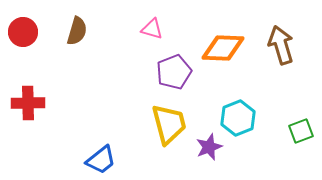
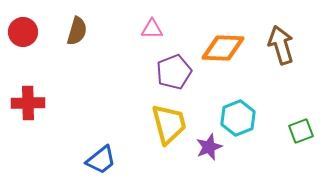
pink triangle: rotated 15 degrees counterclockwise
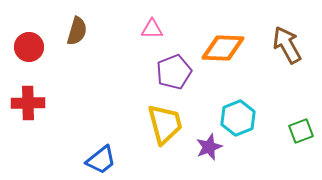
red circle: moved 6 px right, 15 px down
brown arrow: moved 6 px right; rotated 12 degrees counterclockwise
yellow trapezoid: moved 4 px left
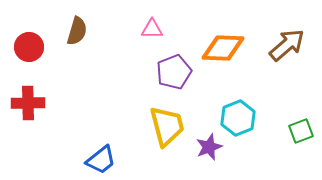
brown arrow: rotated 78 degrees clockwise
yellow trapezoid: moved 2 px right, 2 px down
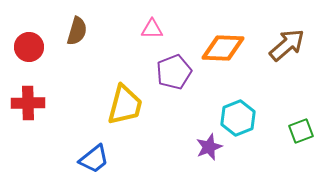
yellow trapezoid: moved 42 px left, 21 px up; rotated 30 degrees clockwise
blue trapezoid: moved 7 px left, 1 px up
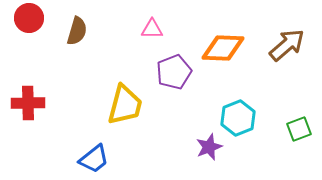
red circle: moved 29 px up
green square: moved 2 px left, 2 px up
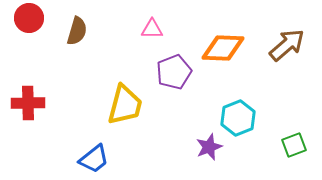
green square: moved 5 px left, 16 px down
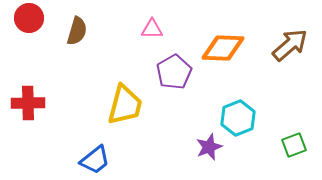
brown arrow: moved 3 px right
purple pentagon: rotated 8 degrees counterclockwise
blue trapezoid: moved 1 px right, 1 px down
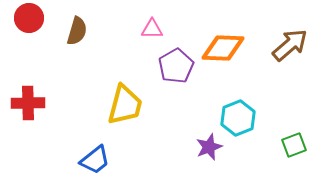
purple pentagon: moved 2 px right, 6 px up
